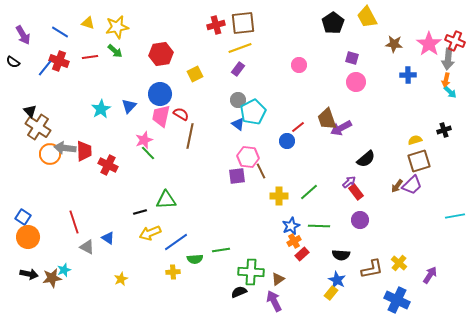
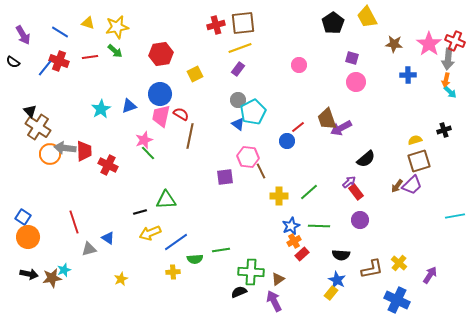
blue triangle at (129, 106): rotated 28 degrees clockwise
purple square at (237, 176): moved 12 px left, 1 px down
gray triangle at (87, 247): moved 2 px right, 2 px down; rotated 42 degrees counterclockwise
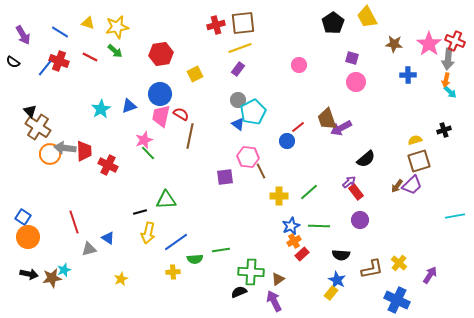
red line at (90, 57): rotated 35 degrees clockwise
yellow arrow at (150, 233): moved 2 px left; rotated 55 degrees counterclockwise
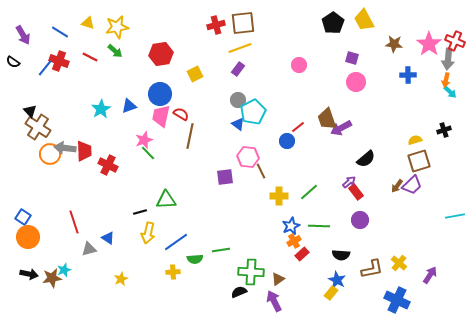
yellow trapezoid at (367, 17): moved 3 px left, 3 px down
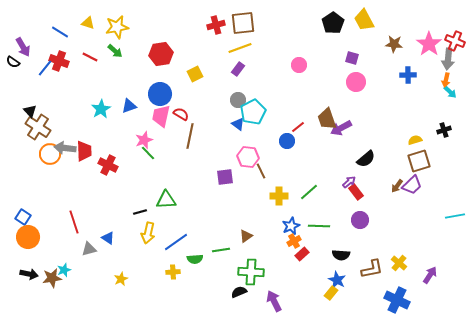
purple arrow at (23, 35): moved 12 px down
brown triangle at (278, 279): moved 32 px left, 43 px up
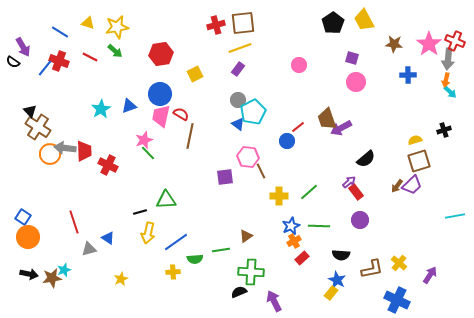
red rectangle at (302, 254): moved 4 px down
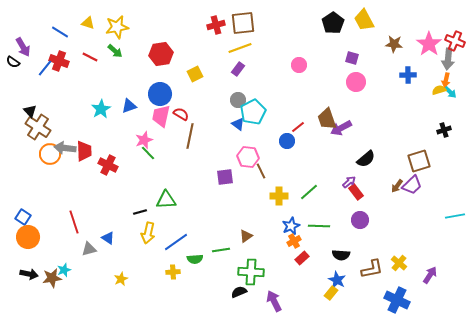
yellow semicircle at (415, 140): moved 24 px right, 50 px up
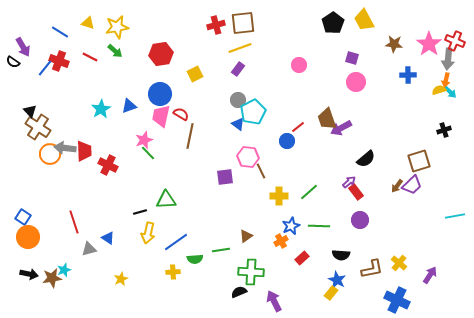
orange cross at (294, 241): moved 13 px left
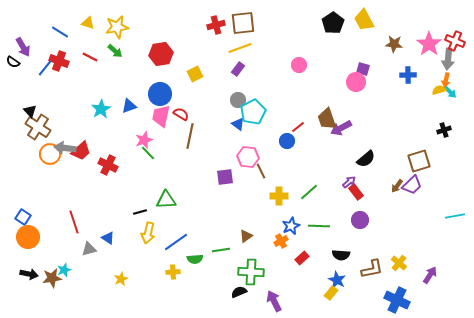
purple square at (352, 58): moved 11 px right, 11 px down
red trapezoid at (84, 151): moved 3 px left; rotated 50 degrees clockwise
